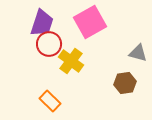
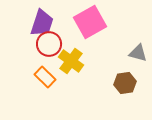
orange rectangle: moved 5 px left, 24 px up
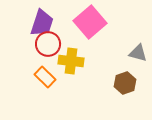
pink square: rotated 12 degrees counterclockwise
red circle: moved 1 px left
yellow cross: rotated 30 degrees counterclockwise
brown hexagon: rotated 10 degrees counterclockwise
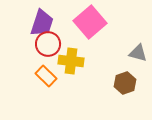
orange rectangle: moved 1 px right, 1 px up
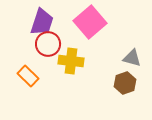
purple trapezoid: moved 1 px up
gray triangle: moved 6 px left, 5 px down
orange rectangle: moved 18 px left
